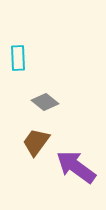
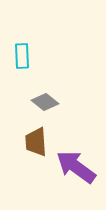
cyan rectangle: moved 4 px right, 2 px up
brown trapezoid: rotated 40 degrees counterclockwise
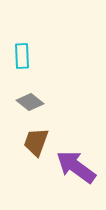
gray diamond: moved 15 px left
brown trapezoid: rotated 24 degrees clockwise
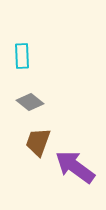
brown trapezoid: moved 2 px right
purple arrow: moved 1 px left
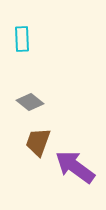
cyan rectangle: moved 17 px up
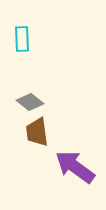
brown trapezoid: moved 1 px left, 10 px up; rotated 28 degrees counterclockwise
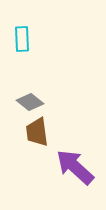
purple arrow: rotated 6 degrees clockwise
